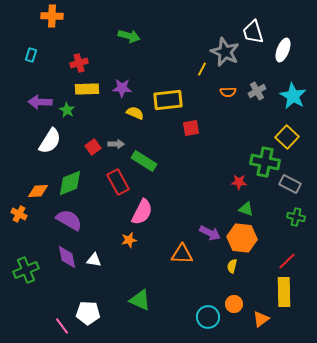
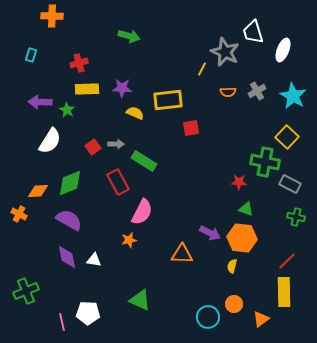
green cross at (26, 270): moved 21 px down
pink line at (62, 326): moved 4 px up; rotated 24 degrees clockwise
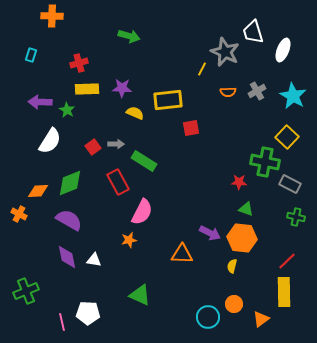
green triangle at (140, 300): moved 5 px up
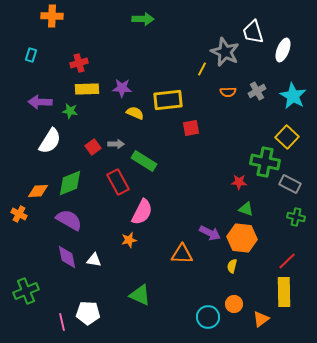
green arrow at (129, 36): moved 14 px right, 17 px up; rotated 15 degrees counterclockwise
green star at (67, 110): moved 3 px right, 1 px down; rotated 21 degrees counterclockwise
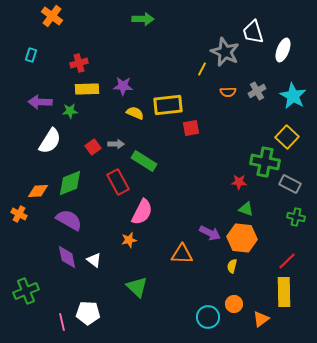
orange cross at (52, 16): rotated 35 degrees clockwise
purple star at (122, 88): moved 1 px right, 2 px up
yellow rectangle at (168, 100): moved 5 px down
green star at (70, 111): rotated 14 degrees counterclockwise
white triangle at (94, 260): rotated 28 degrees clockwise
green triangle at (140, 295): moved 3 px left, 8 px up; rotated 20 degrees clockwise
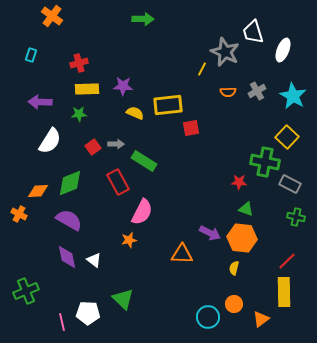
green star at (70, 111): moved 9 px right, 3 px down
yellow semicircle at (232, 266): moved 2 px right, 2 px down
green triangle at (137, 287): moved 14 px left, 12 px down
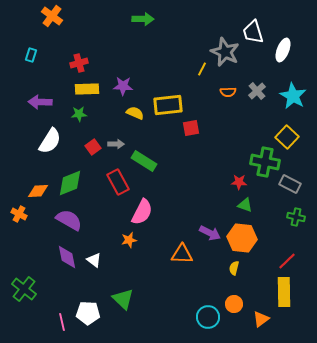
gray cross at (257, 91): rotated 12 degrees counterclockwise
green triangle at (246, 209): moved 1 px left, 4 px up
green cross at (26, 291): moved 2 px left, 2 px up; rotated 30 degrees counterclockwise
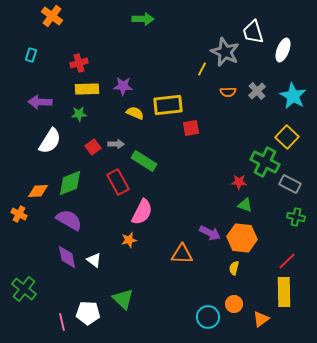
green cross at (265, 162): rotated 16 degrees clockwise
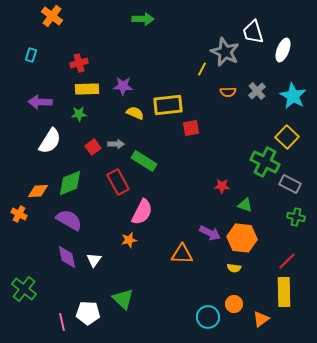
red star at (239, 182): moved 17 px left, 4 px down
white triangle at (94, 260): rotated 28 degrees clockwise
yellow semicircle at (234, 268): rotated 96 degrees counterclockwise
